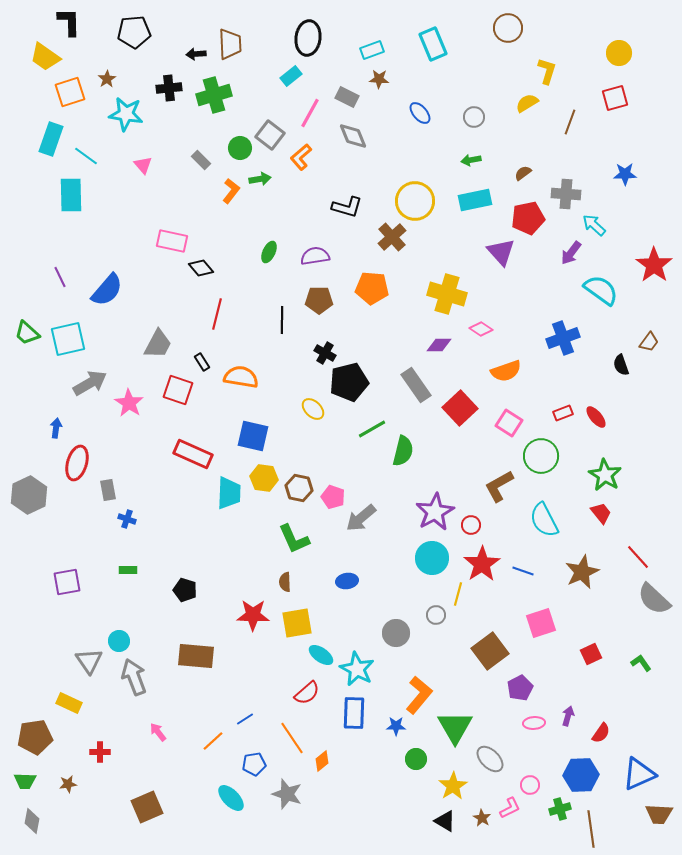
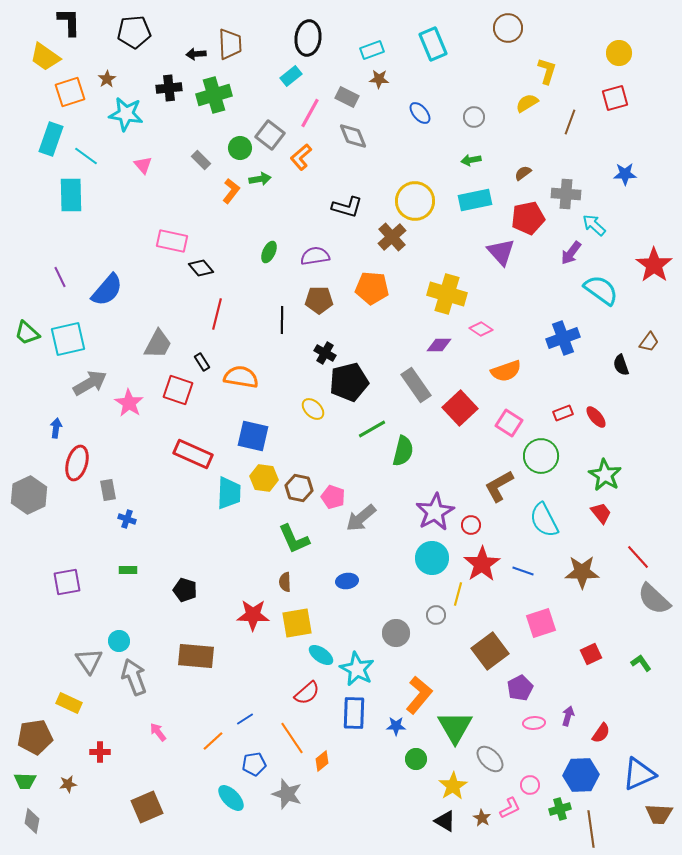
brown star at (582, 572): rotated 24 degrees clockwise
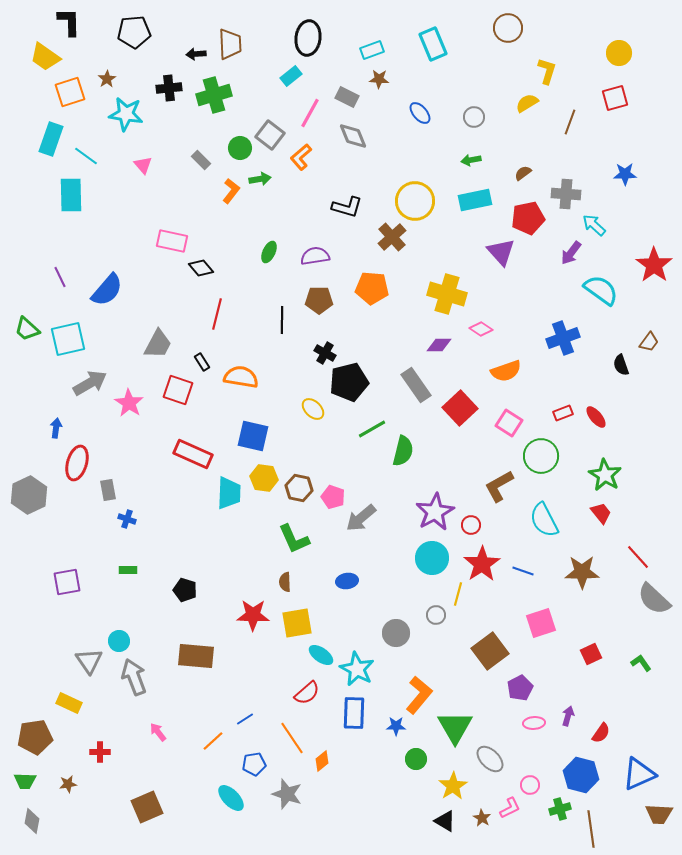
green trapezoid at (27, 333): moved 4 px up
blue hexagon at (581, 775): rotated 16 degrees clockwise
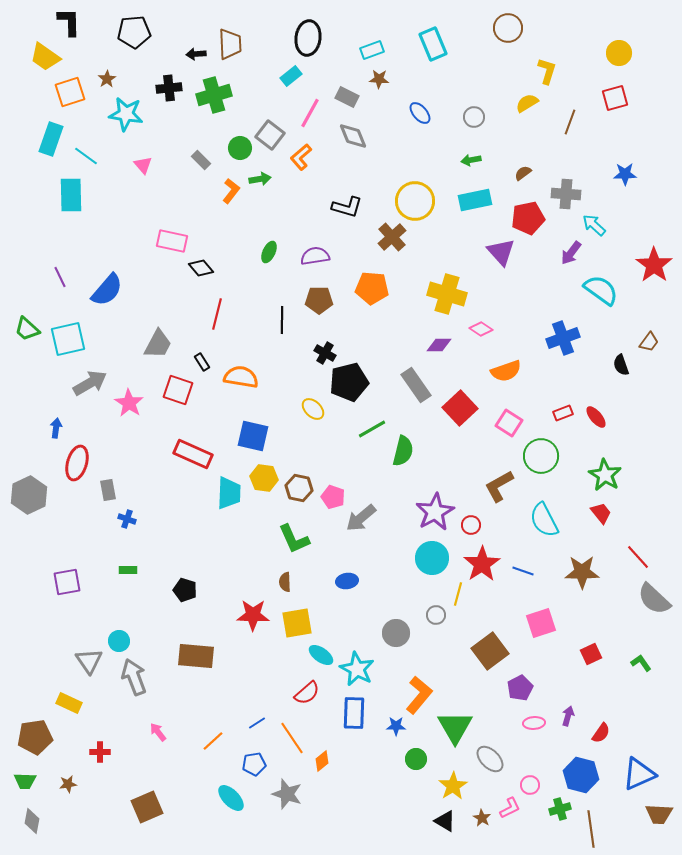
blue line at (245, 719): moved 12 px right, 4 px down
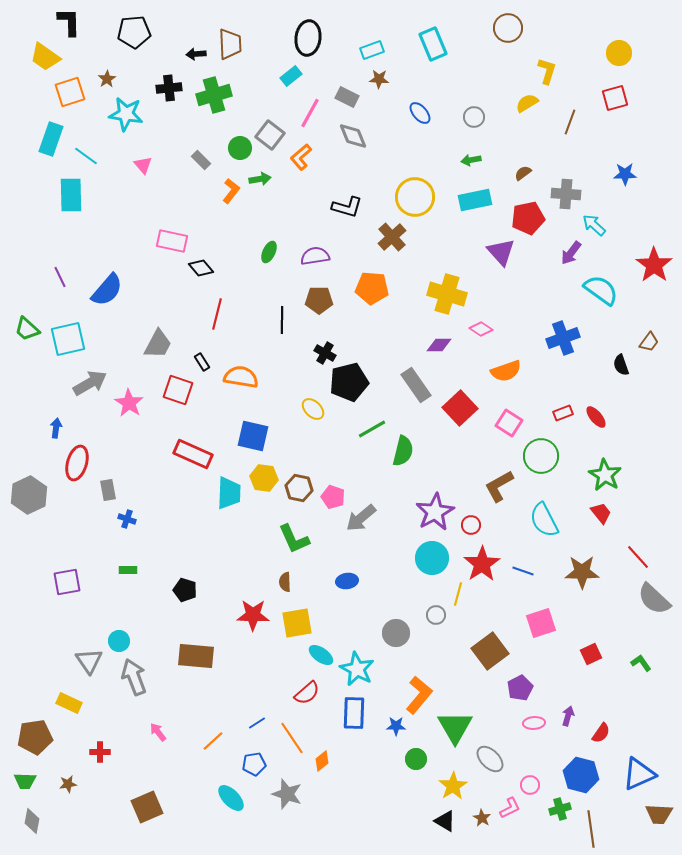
yellow circle at (415, 201): moved 4 px up
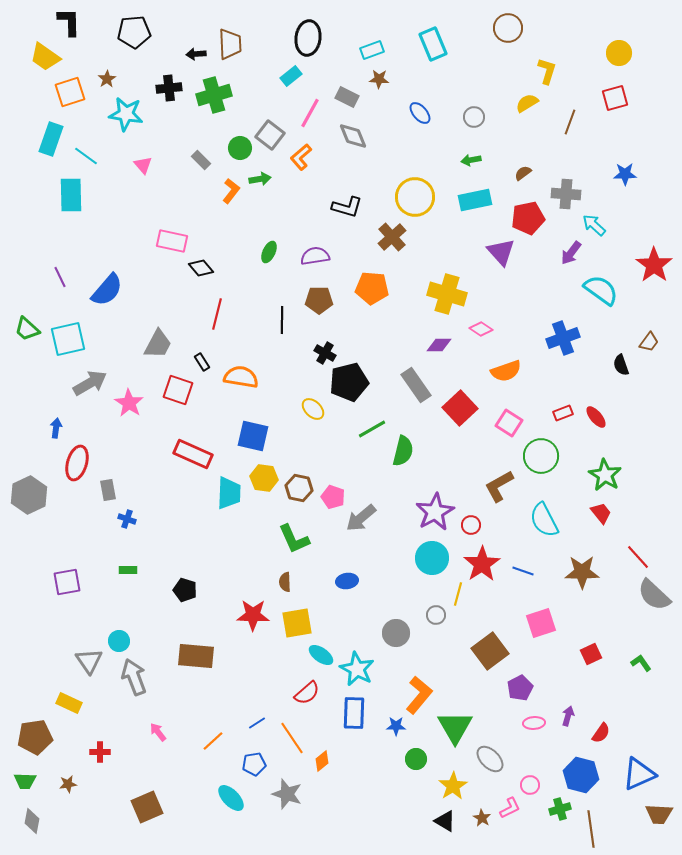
gray semicircle at (654, 599): moved 4 px up
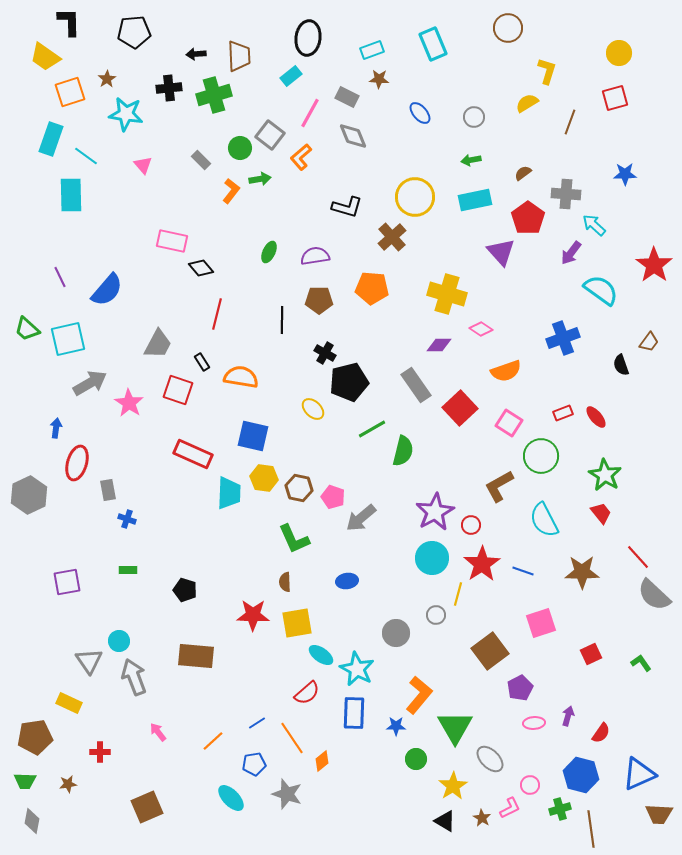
brown trapezoid at (230, 44): moved 9 px right, 12 px down
red pentagon at (528, 218): rotated 24 degrees counterclockwise
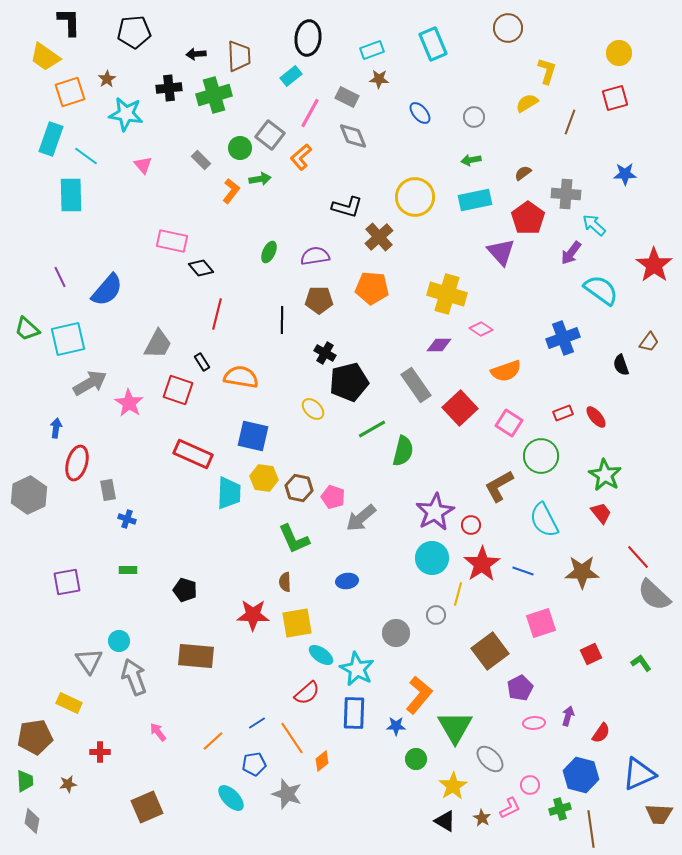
brown cross at (392, 237): moved 13 px left
green trapezoid at (25, 781): rotated 95 degrees counterclockwise
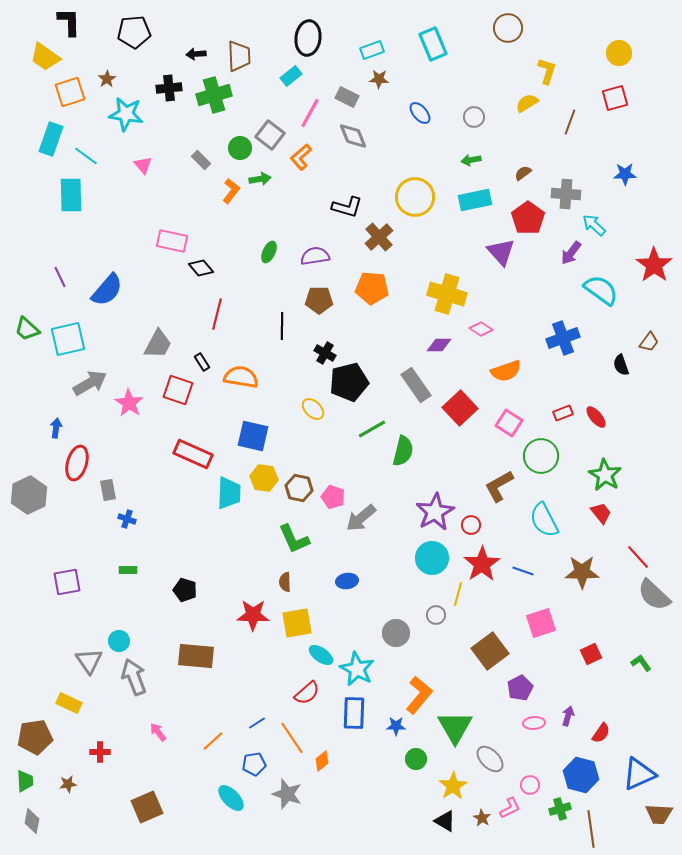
black line at (282, 320): moved 6 px down
